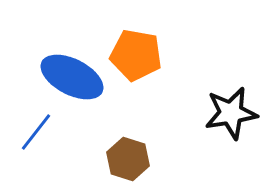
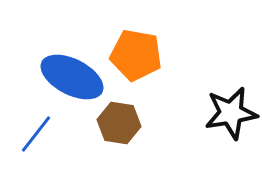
blue line: moved 2 px down
brown hexagon: moved 9 px left, 36 px up; rotated 9 degrees counterclockwise
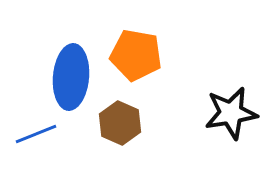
blue ellipse: moved 1 px left; rotated 68 degrees clockwise
brown hexagon: moved 1 px right; rotated 15 degrees clockwise
blue line: rotated 30 degrees clockwise
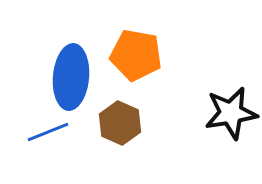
blue line: moved 12 px right, 2 px up
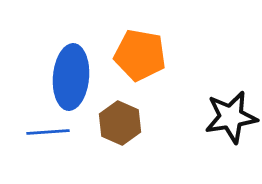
orange pentagon: moved 4 px right
black star: moved 4 px down
blue line: rotated 18 degrees clockwise
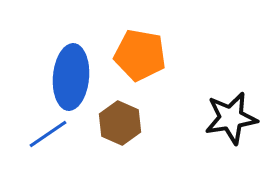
black star: moved 1 px down
blue line: moved 2 px down; rotated 30 degrees counterclockwise
